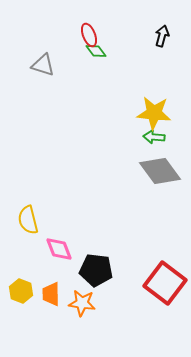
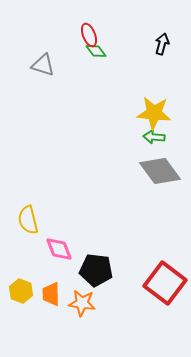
black arrow: moved 8 px down
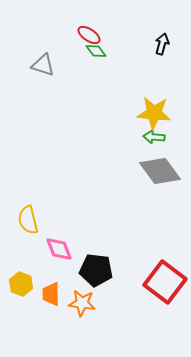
red ellipse: rotated 35 degrees counterclockwise
red square: moved 1 px up
yellow hexagon: moved 7 px up
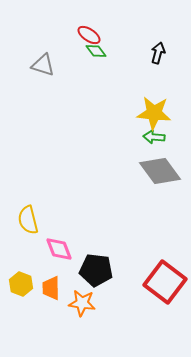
black arrow: moved 4 px left, 9 px down
orange trapezoid: moved 6 px up
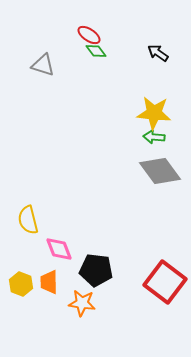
black arrow: rotated 70 degrees counterclockwise
orange trapezoid: moved 2 px left, 6 px up
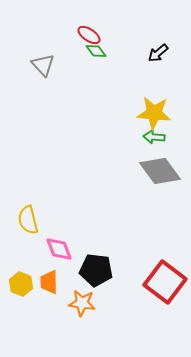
black arrow: rotated 75 degrees counterclockwise
gray triangle: rotated 30 degrees clockwise
